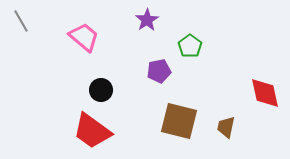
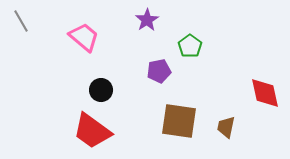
brown square: rotated 6 degrees counterclockwise
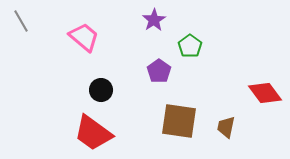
purple star: moved 7 px right
purple pentagon: rotated 25 degrees counterclockwise
red diamond: rotated 24 degrees counterclockwise
red trapezoid: moved 1 px right, 2 px down
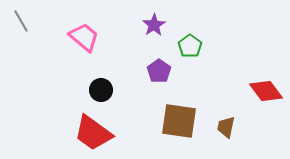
purple star: moved 5 px down
red diamond: moved 1 px right, 2 px up
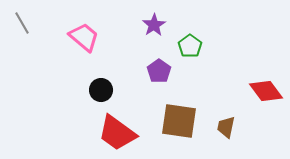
gray line: moved 1 px right, 2 px down
red trapezoid: moved 24 px right
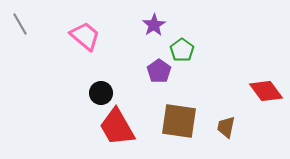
gray line: moved 2 px left, 1 px down
pink trapezoid: moved 1 px right, 1 px up
green pentagon: moved 8 px left, 4 px down
black circle: moved 3 px down
red trapezoid: moved 6 px up; rotated 24 degrees clockwise
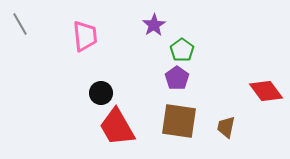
pink trapezoid: rotated 44 degrees clockwise
purple pentagon: moved 18 px right, 7 px down
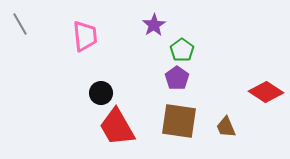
red diamond: moved 1 px down; rotated 20 degrees counterclockwise
brown trapezoid: rotated 35 degrees counterclockwise
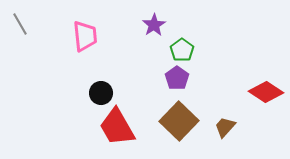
brown square: rotated 36 degrees clockwise
brown trapezoid: moved 1 px left; rotated 65 degrees clockwise
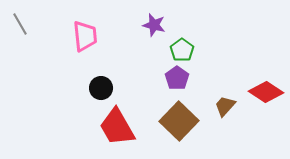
purple star: rotated 25 degrees counterclockwise
black circle: moved 5 px up
brown trapezoid: moved 21 px up
